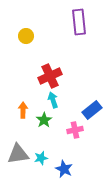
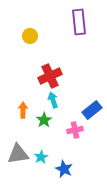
yellow circle: moved 4 px right
cyan star: moved 1 px up; rotated 16 degrees counterclockwise
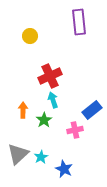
gray triangle: rotated 35 degrees counterclockwise
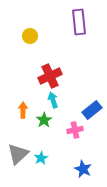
cyan star: moved 1 px down
blue star: moved 19 px right
